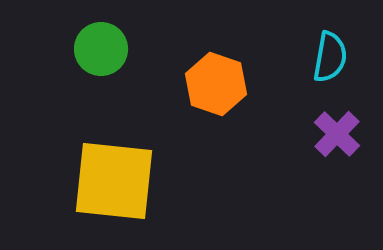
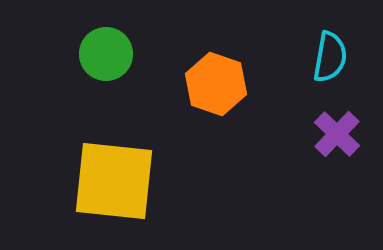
green circle: moved 5 px right, 5 px down
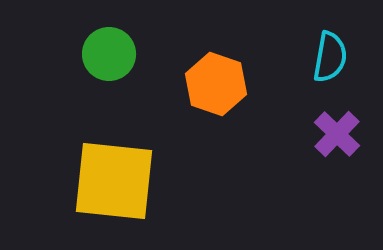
green circle: moved 3 px right
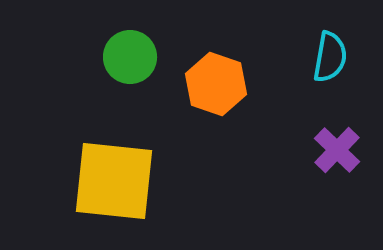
green circle: moved 21 px right, 3 px down
purple cross: moved 16 px down
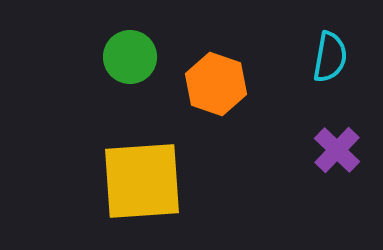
yellow square: moved 28 px right; rotated 10 degrees counterclockwise
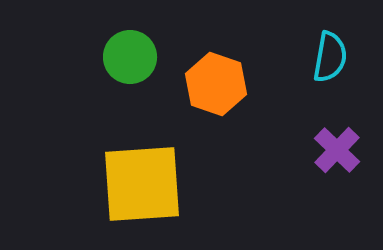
yellow square: moved 3 px down
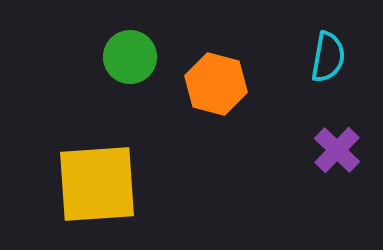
cyan semicircle: moved 2 px left
orange hexagon: rotated 4 degrees counterclockwise
yellow square: moved 45 px left
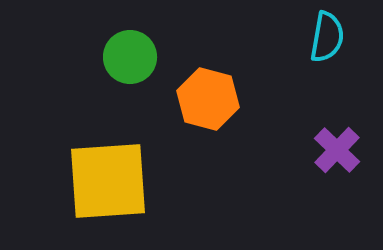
cyan semicircle: moved 1 px left, 20 px up
orange hexagon: moved 8 px left, 15 px down
yellow square: moved 11 px right, 3 px up
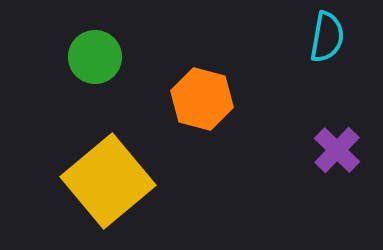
green circle: moved 35 px left
orange hexagon: moved 6 px left
yellow square: rotated 36 degrees counterclockwise
